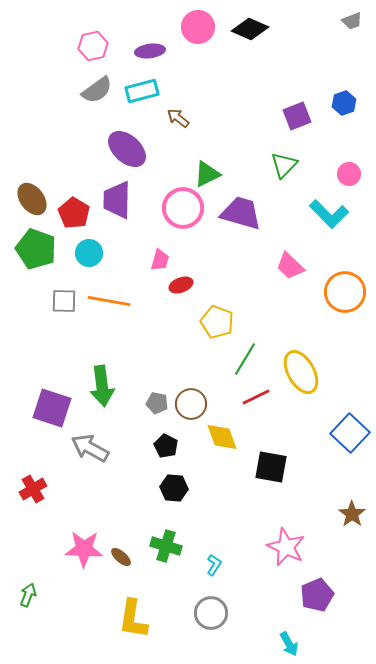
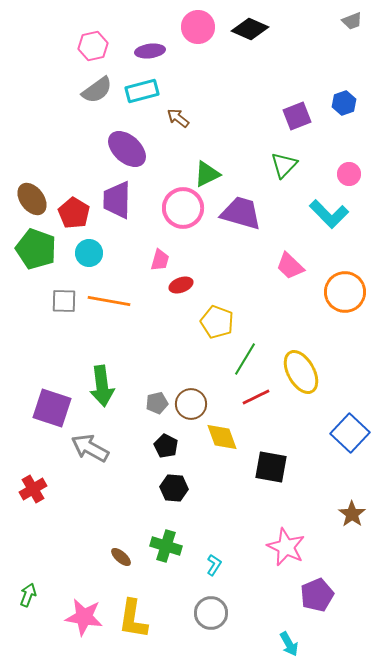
gray pentagon at (157, 403): rotated 25 degrees counterclockwise
pink star at (84, 549): moved 68 px down; rotated 6 degrees clockwise
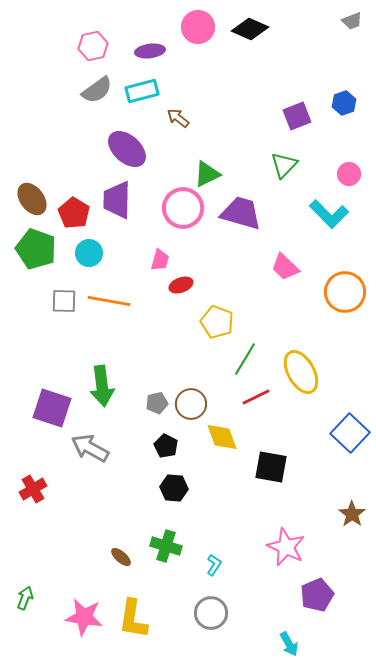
pink trapezoid at (290, 266): moved 5 px left, 1 px down
green arrow at (28, 595): moved 3 px left, 3 px down
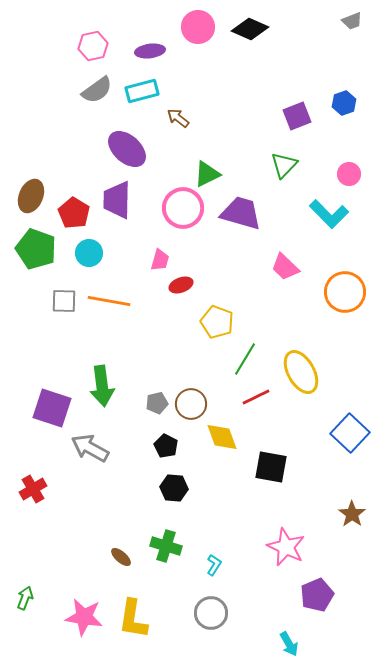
brown ellipse at (32, 199): moved 1 px left, 3 px up; rotated 60 degrees clockwise
